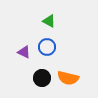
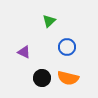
green triangle: rotated 48 degrees clockwise
blue circle: moved 20 px right
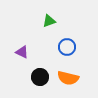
green triangle: rotated 24 degrees clockwise
purple triangle: moved 2 px left
black circle: moved 2 px left, 1 px up
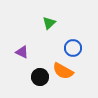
green triangle: moved 2 px down; rotated 24 degrees counterclockwise
blue circle: moved 6 px right, 1 px down
orange semicircle: moved 5 px left, 7 px up; rotated 15 degrees clockwise
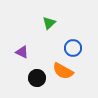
black circle: moved 3 px left, 1 px down
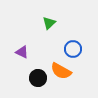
blue circle: moved 1 px down
orange semicircle: moved 2 px left
black circle: moved 1 px right
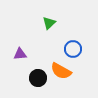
purple triangle: moved 2 px left, 2 px down; rotated 32 degrees counterclockwise
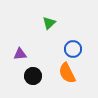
orange semicircle: moved 6 px right, 2 px down; rotated 35 degrees clockwise
black circle: moved 5 px left, 2 px up
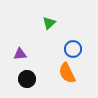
black circle: moved 6 px left, 3 px down
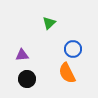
purple triangle: moved 2 px right, 1 px down
